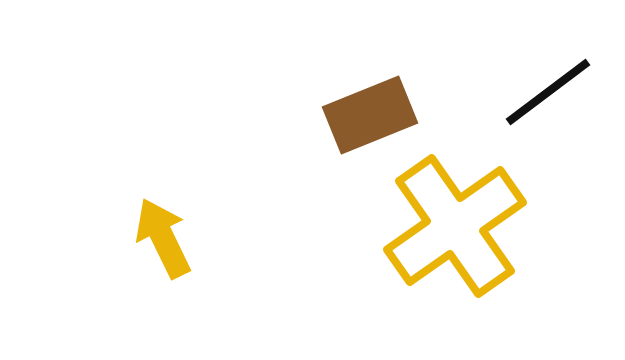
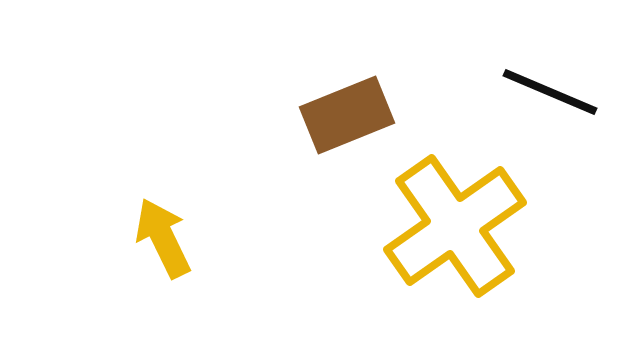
black line: moved 2 px right; rotated 60 degrees clockwise
brown rectangle: moved 23 px left
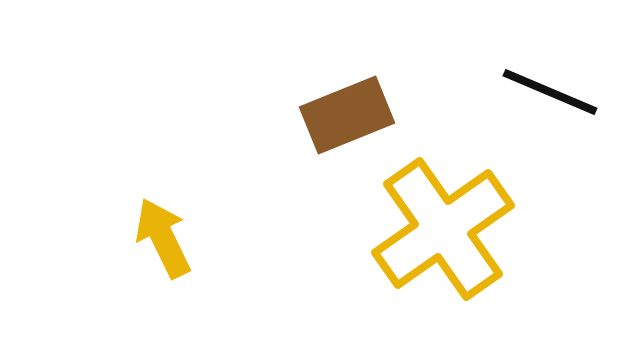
yellow cross: moved 12 px left, 3 px down
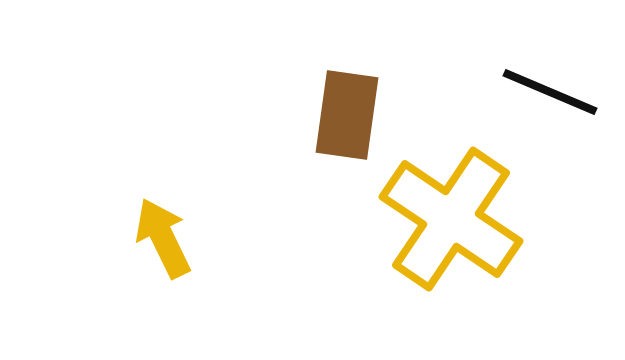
brown rectangle: rotated 60 degrees counterclockwise
yellow cross: moved 8 px right, 10 px up; rotated 21 degrees counterclockwise
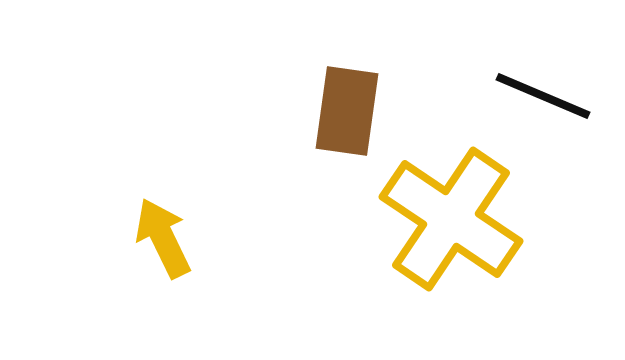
black line: moved 7 px left, 4 px down
brown rectangle: moved 4 px up
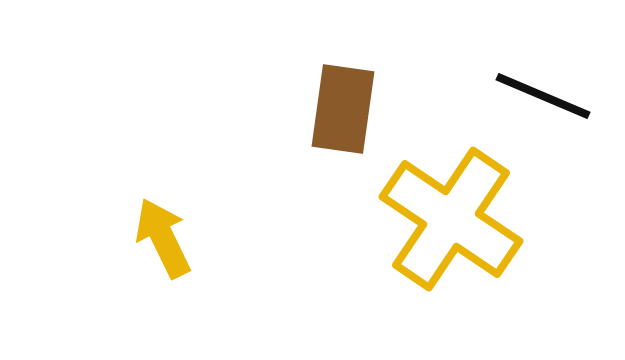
brown rectangle: moved 4 px left, 2 px up
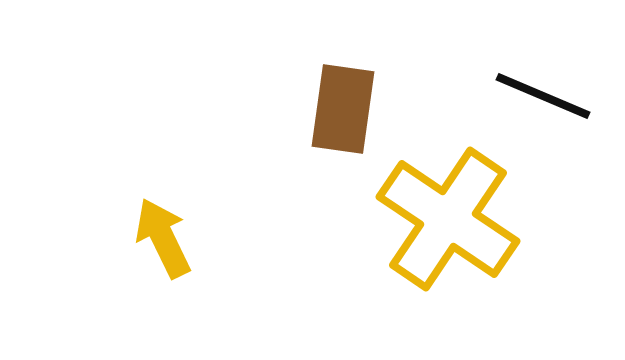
yellow cross: moved 3 px left
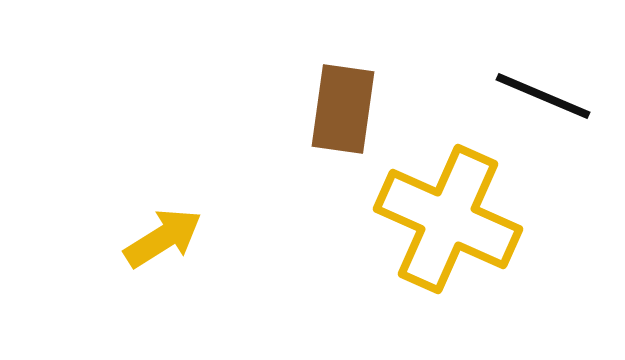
yellow cross: rotated 10 degrees counterclockwise
yellow arrow: rotated 84 degrees clockwise
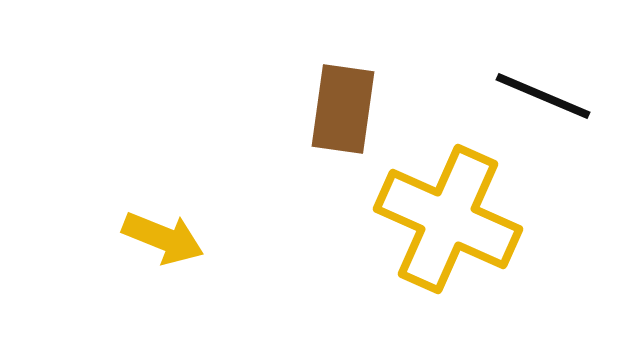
yellow arrow: rotated 54 degrees clockwise
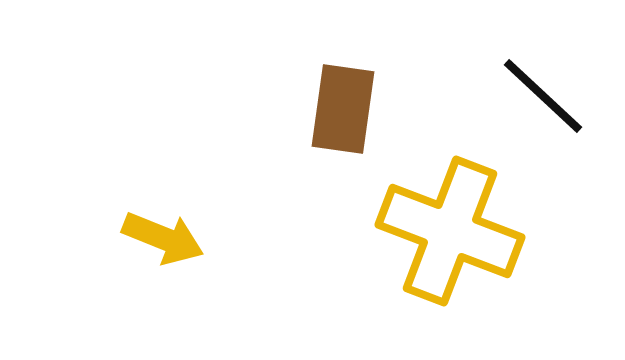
black line: rotated 20 degrees clockwise
yellow cross: moved 2 px right, 12 px down; rotated 3 degrees counterclockwise
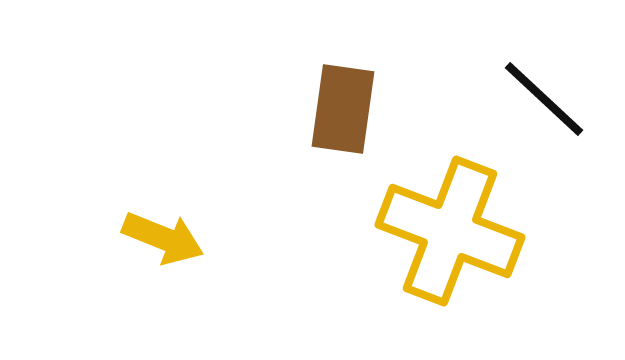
black line: moved 1 px right, 3 px down
